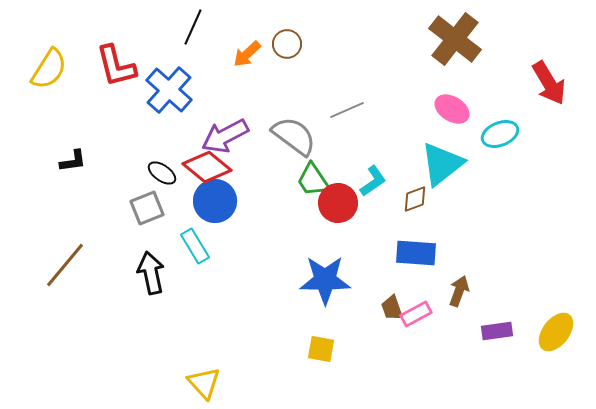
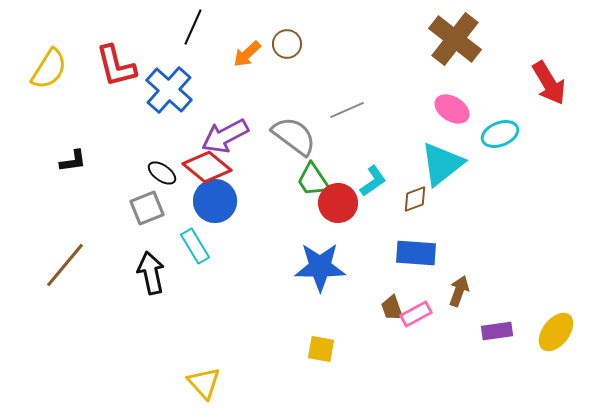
blue star: moved 5 px left, 13 px up
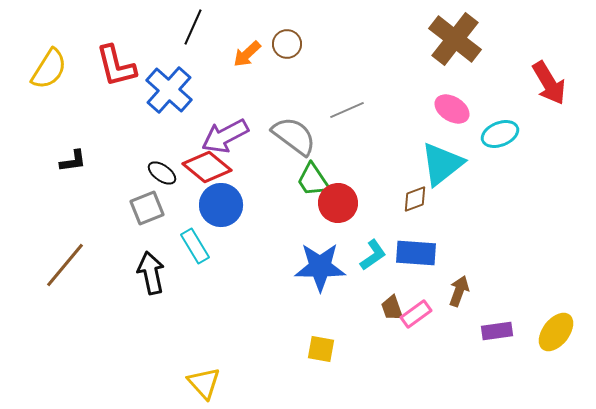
cyan L-shape: moved 74 px down
blue circle: moved 6 px right, 4 px down
pink rectangle: rotated 8 degrees counterclockwise
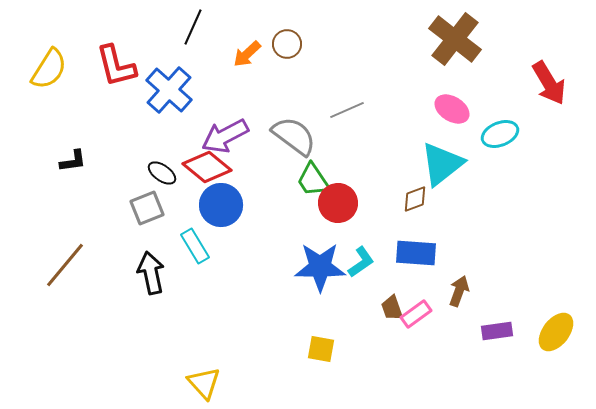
cyan L-shape: moved 12 px left, 7 px down
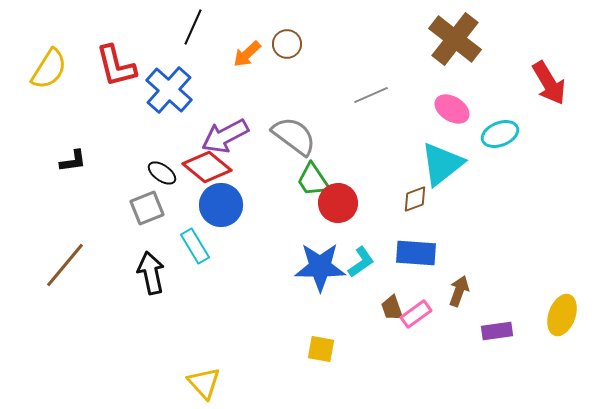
gray line: moved 24 px right, 15 px up
yellow ellipse: moved 6 px right, 17 px up; rotated 18 degrees counterclockwise
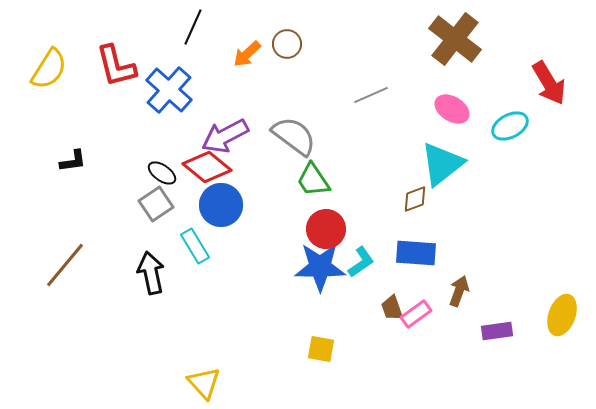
cyan ellipse: moved 10 px right, 8 px up; rotated 6 degrees counterclockwise
red circle: moved 12 px left, 26 px down
gray square: moved 9 px right, 4 px up; rotated 12 degrees counterclockwise
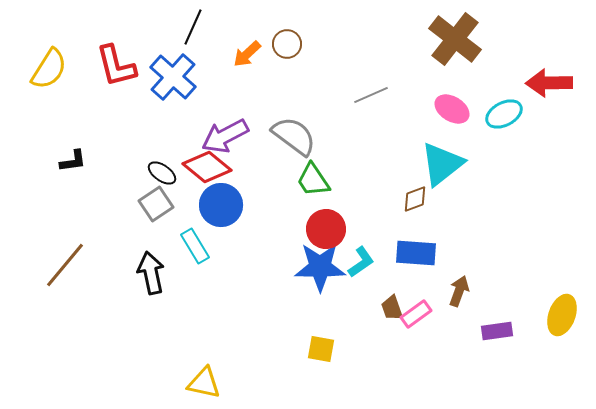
red arrow: rotated 120 degrees clockwise
blue cross: moved 4 px right, 13 px up
cyan ellipse: moved 6 px left, 12 px up
yellow triangle: rotated 36 degrees counterclockwise
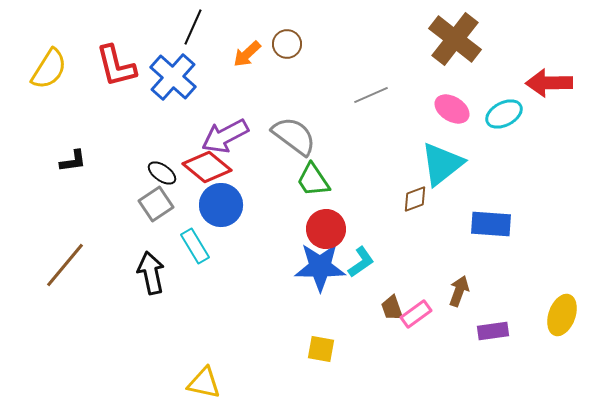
blue rectangle: moved 75 px right, 29 px up
purple rectangle: moved 4 px left
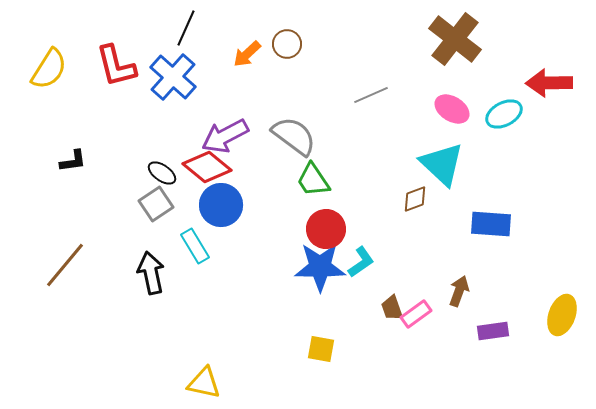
black line: moved 7 px left, 1 px down
cyan triangle: rotated 39 degrees counterclockwise
